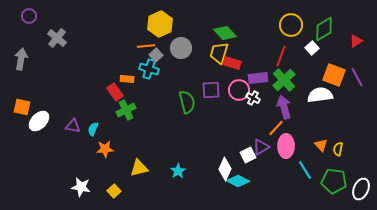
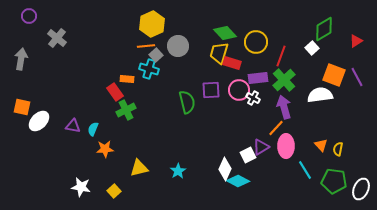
yellow hexagon at (160, 24): moved 8 px left
yellow circle at (291, 25): moved 35 px left, 17 px down
gray circle at (181, 48): moved 3 px left, 2 px up
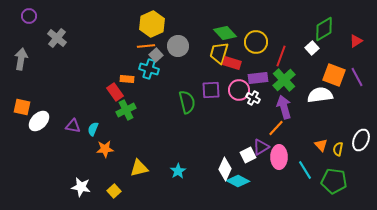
pink ellipse at (286, 146): moved 7 px left, 11 px down
white ellipse at (361, 189): moved 49 px up
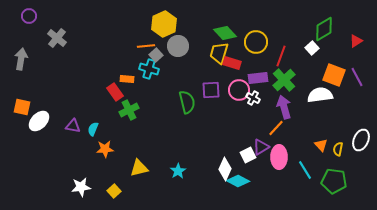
yellow hexagon at (152, 24): moved 12 px right
green cross at (126, 110): moved 3 px right
white star at (81, 187): rotated 18 degrees counterclockwise
